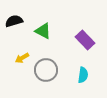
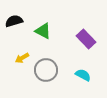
purple rectangle: moved 1 px right, 1 px up
cyan semicircle: rotated 70 degrees counterclockwise
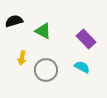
yellow arrow: rotated 48 degrees counterclockwise
cyan semicircle: moved 1 px left, 8 px up
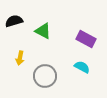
purple rectangle: rotated 18 degrees counterclockwise
yellow arrow: moved 2 px left
gray circle: moved 1 px left, 6 px down
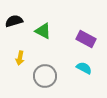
cyan semicircle: moved 2 px right, 1 px down
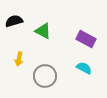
yellow arrow: moved 1 px left, 1 px down
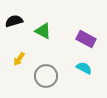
yellow arrow: rotated 24 degrees clockwise
gray circle: moved 1 px right
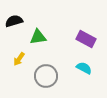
green triangle: moved 5 px left, 6 px down; rotated 36 degrees counterclockwise
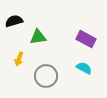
yellow arrow: rotated 16 degrees counterclockwise
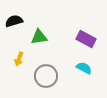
green triangle: moved 1 px right
